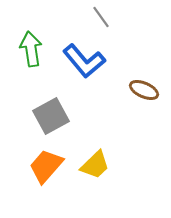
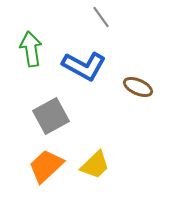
blue L-shape: moved 5 px down; rotated 21 degrees counterclockwise
brown ellipse: moved 6 px left, 3 px up
orange trapezoid: rotated 6 degrees clockwise
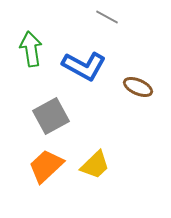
gray line: moved 6 px right; rotated 25 degrees counterclockwise
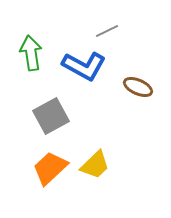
gray line: moved 14 px down; rotated 55 degrees counterclockwise
green arrow: moved 4 px down
orange trapezoid: moved 4 px right, 2 px down
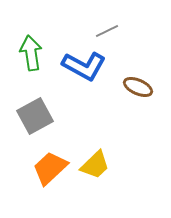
gray square: moved 16 px left
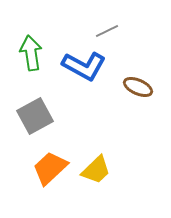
yellow trapezoid: moved 1 px right, 5 px down
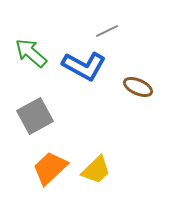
green arrow: rotated 40 degrees counterclockwise
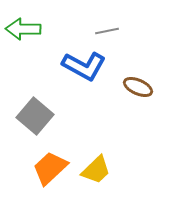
gray line: rotated 15 degrees clockwise
green arrow: moved 8 px left, 24 px up; rotated 40 degrees counterclockwise
gray square: rotated 21 degrees counterclockwise
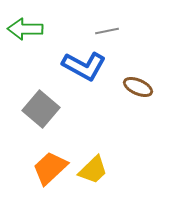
green arrow: moved 2 px right
gray square: moved 6 px right, 7 px up
yellow trapezoid: moved 3 px left
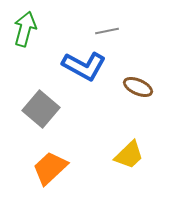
green arrow: rotated 104 degrees clockwise
yellow trapezoid: moved 36 px right, 15 px up
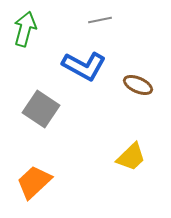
gray line: moved 7 px left, 11 px up
brown ellipse: moved 2 px up
gray square: rotated 6 degrees counterclockwise
yellow trapezoid: moved 2 px right, 2 px down
orange trapezoid: moved 16 px left, 14 px down
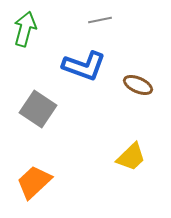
blue L-shape: rotated 9 degrees counterclockwise
gray square: moved 3 px left
